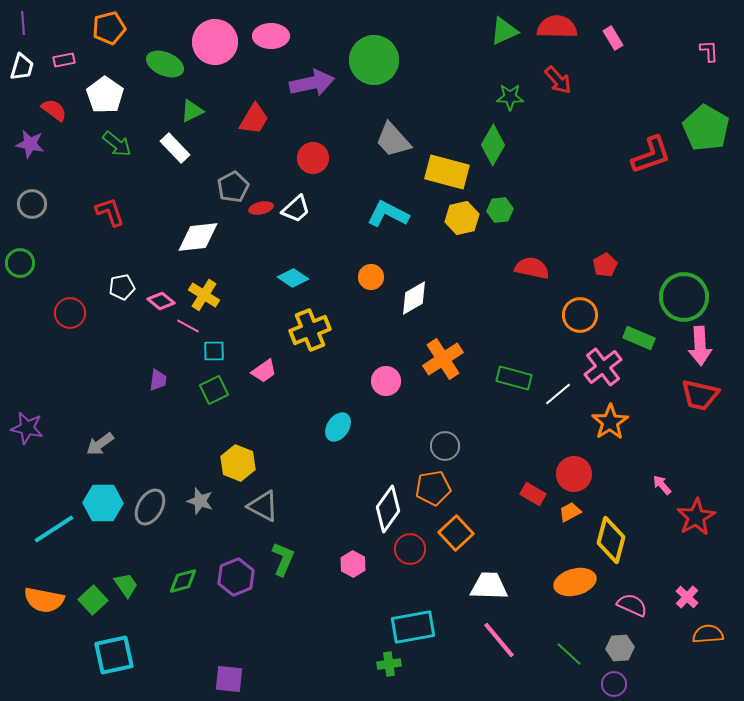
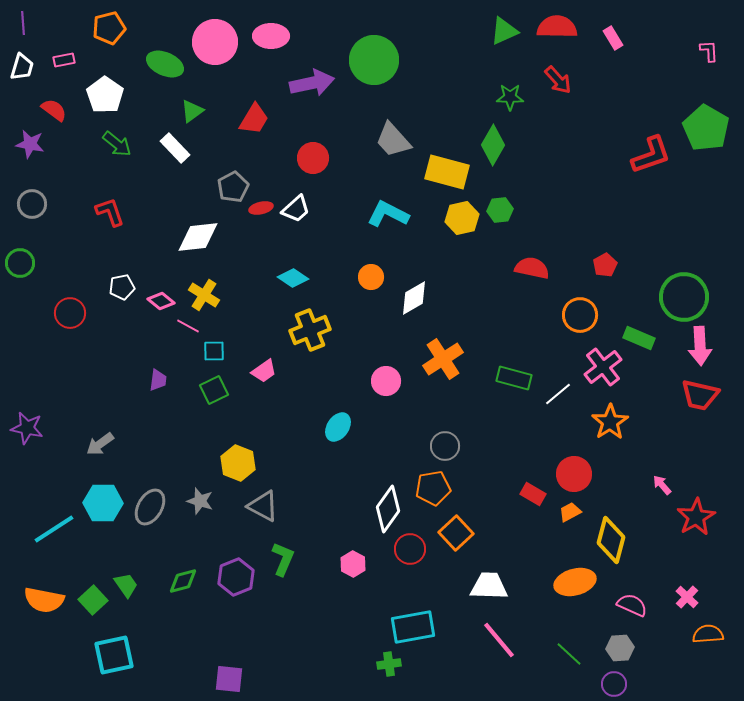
green triangle at (192, 111): rotated 10 degrees counterclockwise
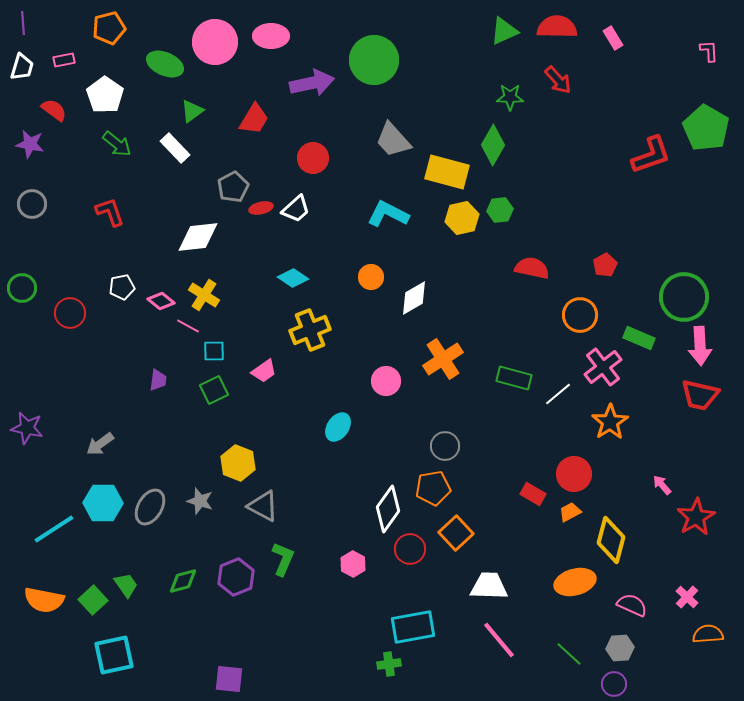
green circle at (20, 263): moved 2 px right, 25 px down
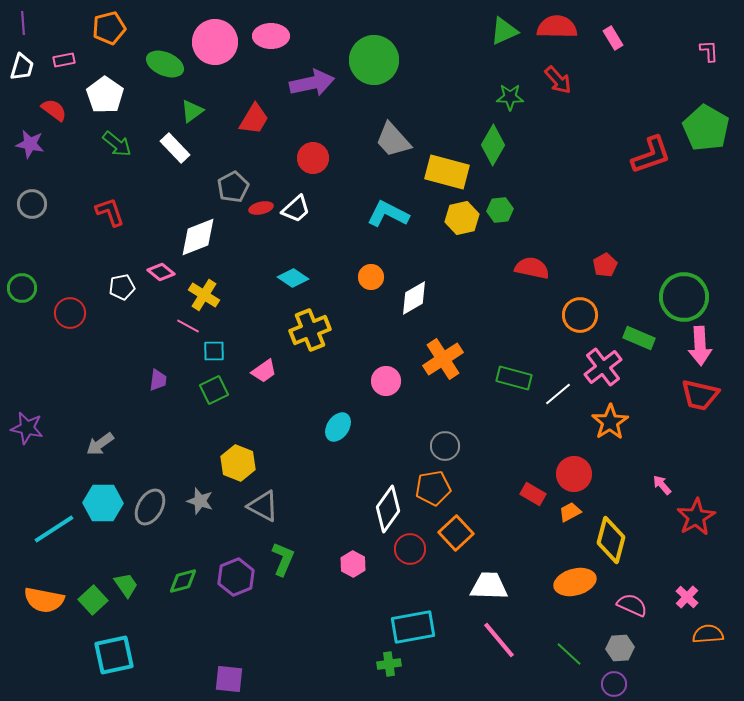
white diamond at (198, 237): rotated 15 degrees counterclockwise
pink diamond at (161, 301): moved 29 px up
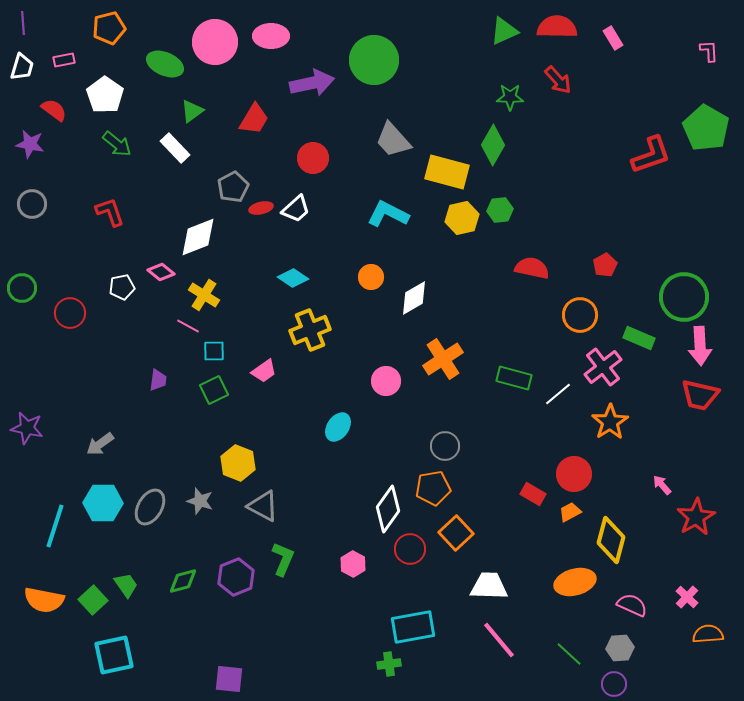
cyan line at (54, 529): moved 1 px right, 3 px up; rotated 39 degrees counterclockwise
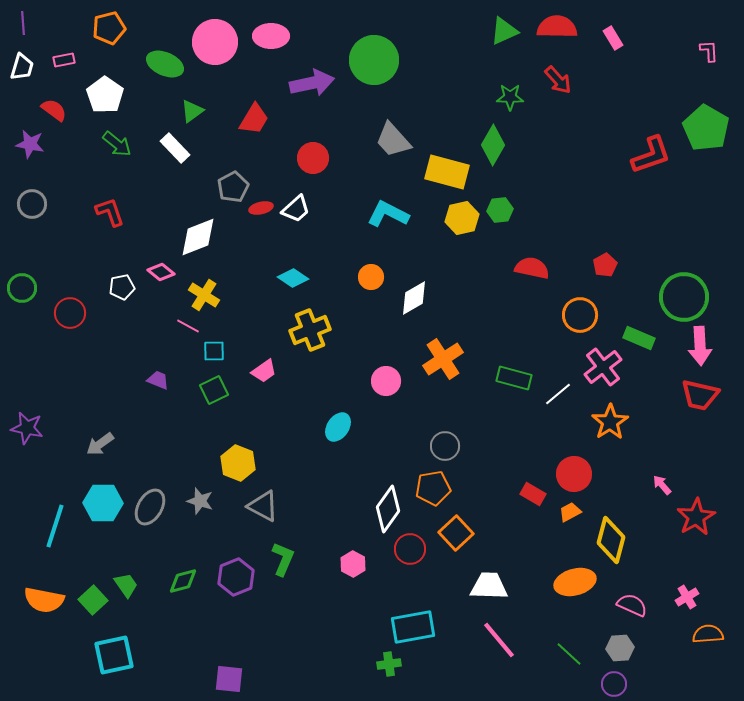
purple trapezoid at (158, 380): rotated 75 degrees counterclockwise
pink cross at (687, 597): rotated 15 degrees clockwise
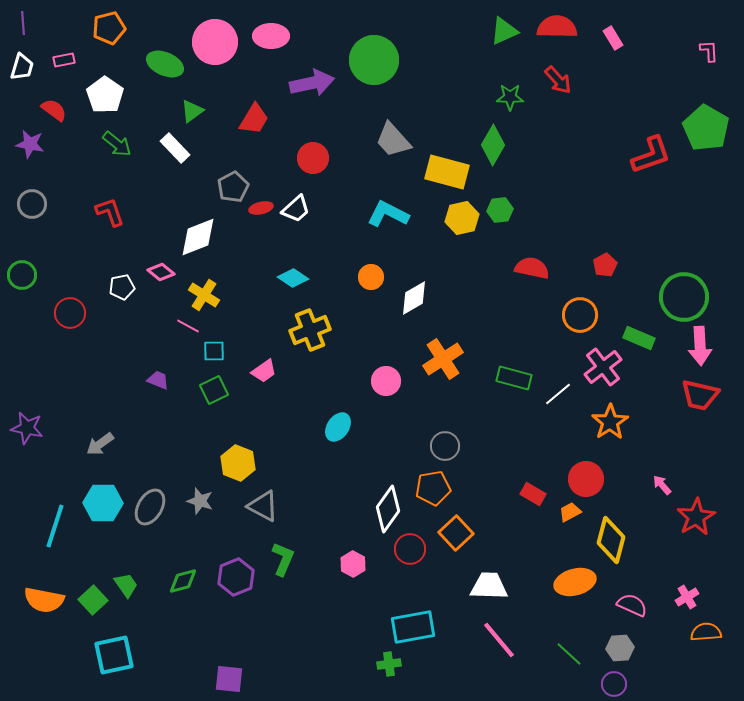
green circle at (22, 288): moved 13 px up
red circle at (574, 474): moved 12 px right, 5 px down
orange semicircle at (708, 634): moved 2 px left, 2 px up
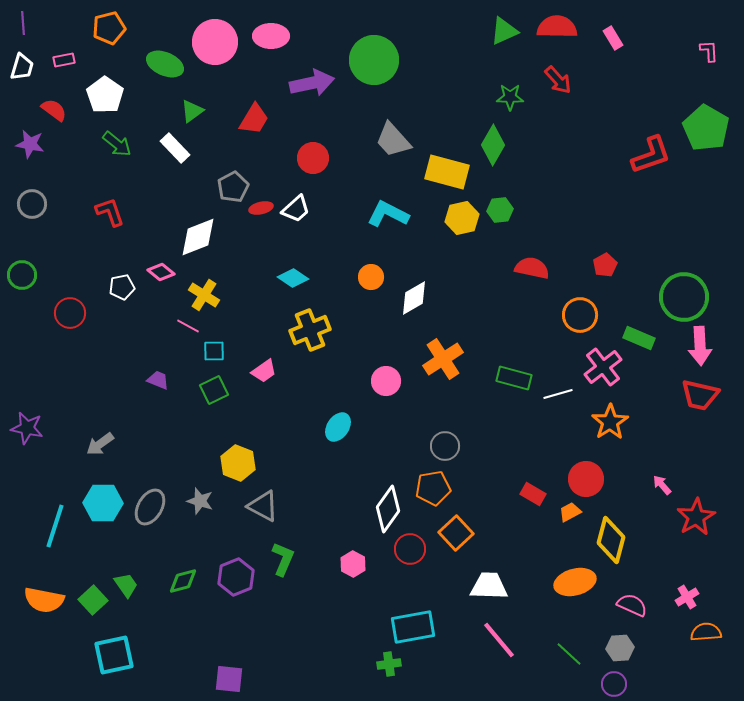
white line at (558, 394): rotated 24 degrees clockwise
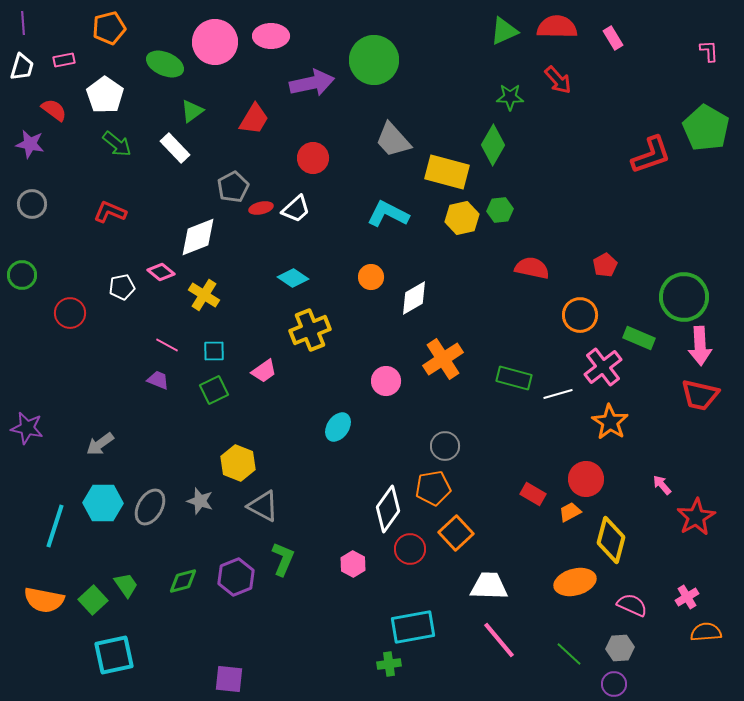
red L-shape at (110, 212): rotated 48 degrees counterclockwise
pink line at (188, 326): moved 21 px left, 19 px down
orange star at (610, 422): rotated 6 degrees counterclockwise
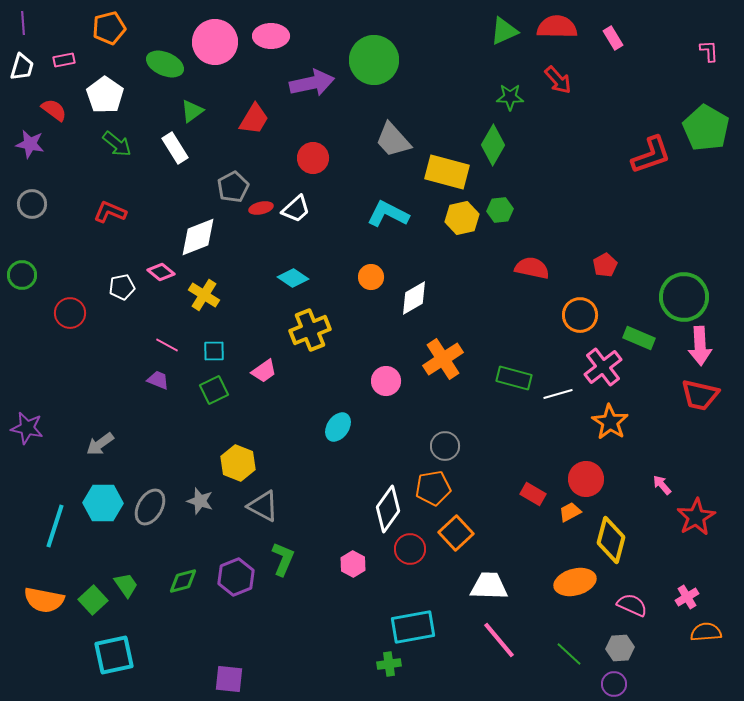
white rectangle at (175, 148): rotated 12 degrees clockwise
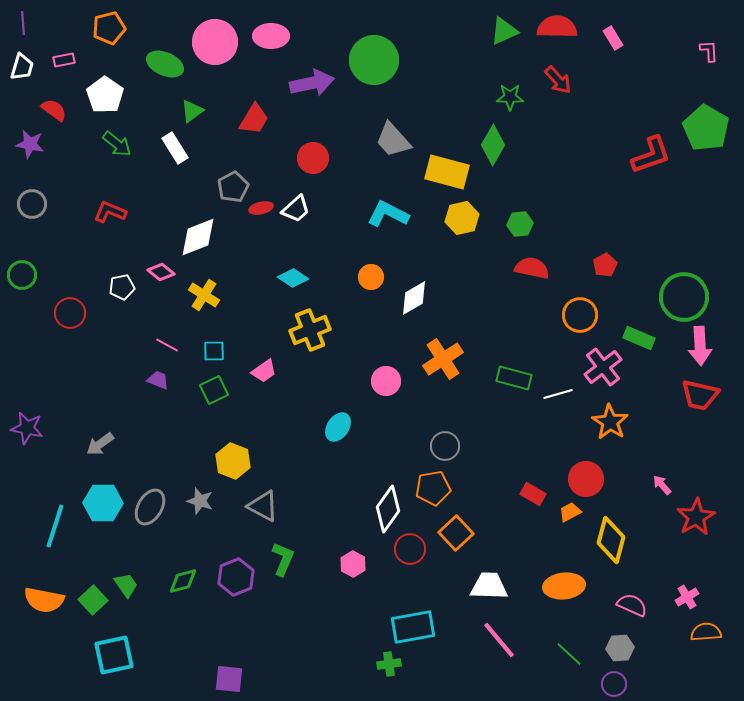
green hexagon at (500, 210): moved 20 px right, 14 px down
yellow hexagon at (238, 463): moved 5 px left, 2 px up
orange ellipse at (575, 582): moved 11 px left, 4 px down; rotated 9 degrees clockwise
